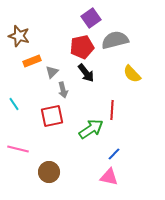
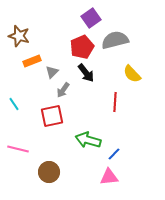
red pentagon: rotated 10 degrees counterclockwise
gray arrow: rotated 49 degrees clockwise
red line: moved 3 px right, 8 px up
green arrow: moved 3 px left, 11 px down; rotated 130 degrees counterclockwise
pink triangle: rotated 18 degrees counterclockwise
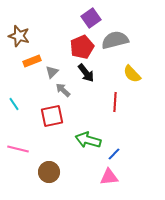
gray arrow: rotated 98 degrees clockwise
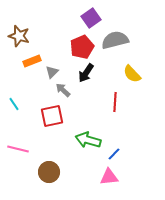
black arrow: rotated 72 degrees clockwise
